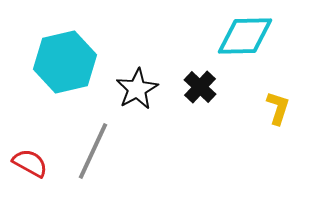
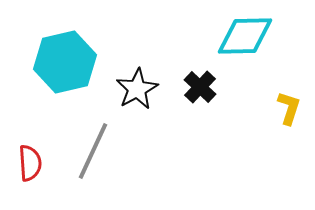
yellow L-shape: moved 11 px right
red semicircle: rotated 57 degrees clockwise
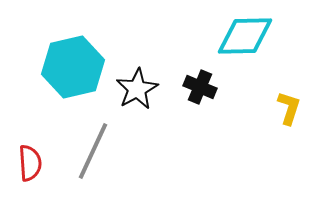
cyan hexagon: moved 8 px right, 5 px down
black cross: rotated 20 degrees counterclockwise
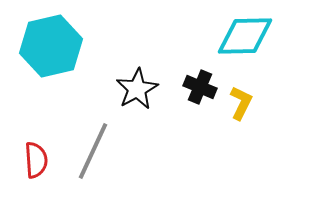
cyan hexagon: moved 22 px left, 21 px up
yellow L-shape: moved 48 px left, 5 px up; rotated 8 degrees clockwise
red semicircle: moved 6 px right, 3 px up
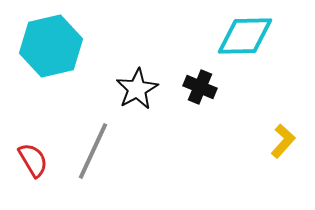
yellow L-shape: moved 42 px right, 38 px down; rotated 16 degrees clockwise
red semicircle: moved 3 px left; rotated 27 degrees counterclockwise
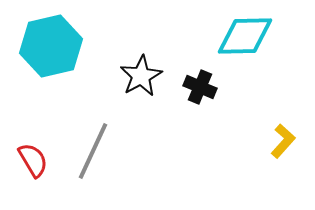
black star: moved 4 px right, 13 px up
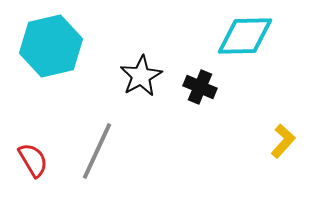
gray line: moved 4 px right
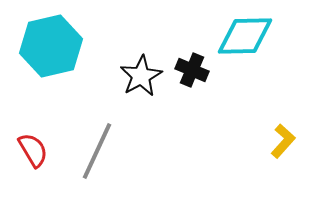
black cross: moved 8 px left, 17 px up
red semicircle: moved 10 px up
